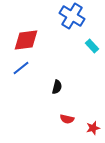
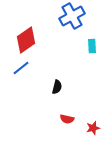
blue cross: rotated 30 degrees clockwise
red diamond: rotated 28 degrees counterclockwise
cyan rectangle: rotated 40 degrees clockwise
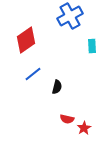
blue cross: moved 2 px left
blue line: moved 12 px right, 6 px down
red star: moved 9 px left; rotated 16 degrees counterclockwise
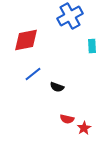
red diamond: rotated 24 degrees clockwise
black semicircle: rotated 96 degrees clockwise
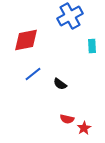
black semicircle: moved 3 px right, 3 px up; rotated 16 degrees clockwise
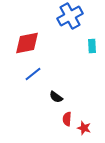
red diamond: moved 1 px right, 3 px down
black semicircle: moved 4 px left, 13 px down
red semicircle: rotated 80 degrees clockwise
red star: rotated 24 degrees counterclockwise
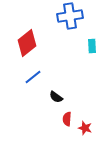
blue cross: rotated 20 degrees clockwise
red diamond: rotated 28 degrees counterclockwise
blue line: moved 3 px down
red star: moved 1 px right
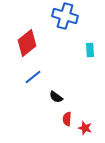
blue cross: moved 5 px left; rotated 25 degrees clockwise
cyan rectangle: moved 2 px left, 4 px down
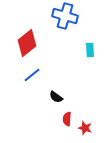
blue line: moved 1 px left, 2 px up
